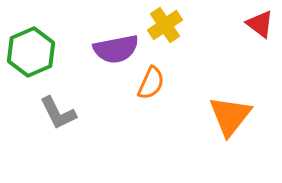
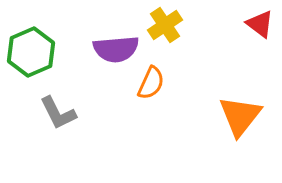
purple semicircle: rotated 6 degrees clockwise
orange triangle: moved 10 px right
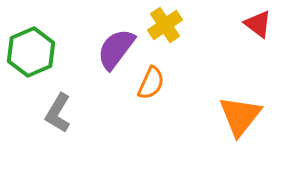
red triangle: moved 2 px left
purple semicircle: rotated 132 degrees clockwise
gray L-shape: rotated 57 degrees clockwise
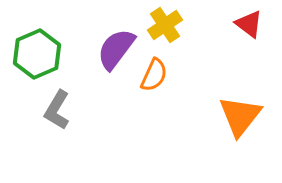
red triangle: moved 9 px left
green hexagon: moved 6 px right, 2 px down
orange semicircle: moved 3 px right, 8 px up
gray L-shape: moved 1 px left, 3 px up
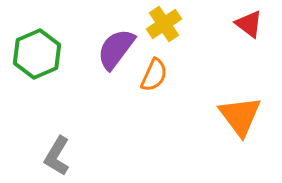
yellow cross: moved 1 px left, 1 px up
gray L-shape: moved 46 px down
orange triangle: rotated 15 degrees counterclockwise
